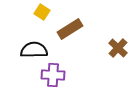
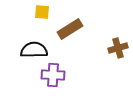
yellow square: rotated 28 degrees counterclockwise
brown cross: rotated 30 degrees clockwise
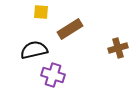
yellow square: moved 1 px left
black semicircle: rotated 12 degrees counterclockwise
purple cross: rotated 15 degrees clockwise
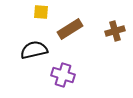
brown cross: moved 3 px left, 17 px up
purple cross: moved 10 px right
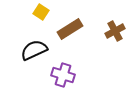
yellow square: rotated 28 degrees clockwise
brown cross: rotated 12 degrees counterclockwise
black semicircle: rotated 12 degrees counterclockwise
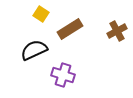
yellow square: moved 2 px down
brown cross: moved 2 px right
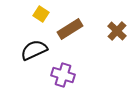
brown cross: rotated 18 degrees counterclockwise
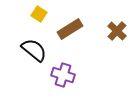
yellow square: moved 2 px left
black semicircle: rotated 64 degrees clockwise
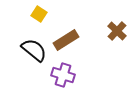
brown rectangle: moved 4 px left, 11 px down
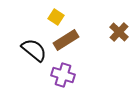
yellow square: moved 17 px right, 3 px down
brown cross: moved 2 px right, 1 px down
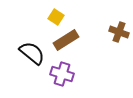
brown cross: rotated 24 degrees counterclockwise
black semicircle: moved 2 px left, 3 px down
purple cross: moved 1 px left, 1 px up
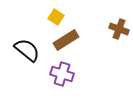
brown cross: moved 3 px up
black semicircle: moved 5 px left, 3 px up
